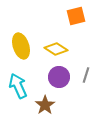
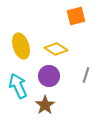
purple circle: moved 10 px left, 1 px up
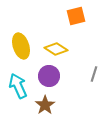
gray line: moved 8 px right, 1 px up
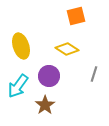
yellow diamond: moved 11 px right
cyan arrow: rotated 120 degrees counterclockwise
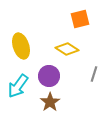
orange square: moved 4 px right, 3 px down
brown star: moved 5 px right, 3 px up
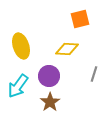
yellow diamond: rotated 30 degrees counterclockwise
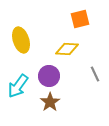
yellow ellipse: moved 6 px up
gray line: moved 1 px right; rotated 42 degrees counterclockwise
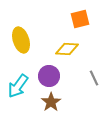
gray line: moved 1 px left, 4 px down
brown star: moved 1 px right
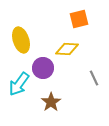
orange square: moved 1 px left
purple circle: moved 6 px left, 8 px up
cyan arrow: moved 1 px right, 2 px up
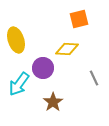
yellow ellipse: moved 5 px left
brown star: moved 2 px right
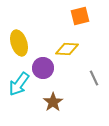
orange square: moved 1 px right, 3 px up
yellow ellipse: moved 3 px right, 3 px down
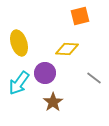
purple circle: moved 2 px right, 5 px down
gray line: rotated 28 degrees counterclockwise
cyan arrow: moved 1 px up
